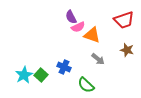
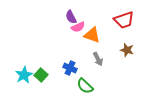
gray arrow: rotated 24 degrees clockwise
blue cross: moved 6 px right, 1 px down
green semicircle: moved 1 px left, 1 px down
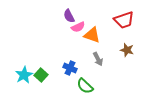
purple semicircle: moved 2 px left, 1 px up
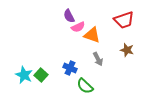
cyan star: rotated 18 degrees counterclockwise
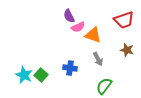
orange triangle: moved 1 px right
blue cross: rotated 16 degrees counterclockwise
green semicircle: moved 19 px right; rotated 84 degrees clockwise
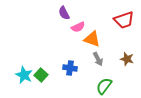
purple semicircle: moved 5 px left, 3 px up
orange triangle: moved 1 px left, 4 px down
brown star: moved 9 px down
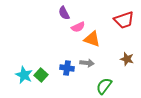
gray arrow: moved 11 px left, 4 px down; rotated 56 degrees counterclockwise
blue cross: moved 3 px left
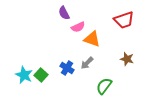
gray arrow: rotated 128 degrees clockwise
blue cross: rotated 24 degrees clockwise
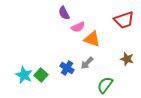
green semicircle: moved 1 px right, 1 px up
